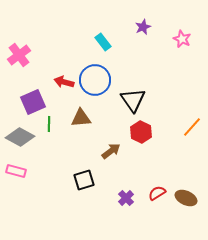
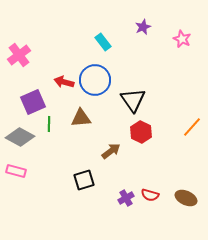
red semicircle: moved 7 px left, 2 px down; rotated 132 degrees counterclockwise
purple cross: rotated 14 degrees clockwise
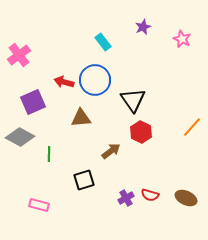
green line: moved 30 px down
pink rectangle: moved 23 px right, 34 px down
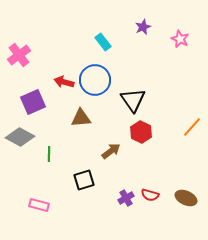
pink star: moved 2 px left
